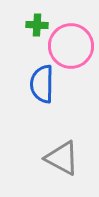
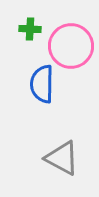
green cross: moved 7 px left, 4 px down
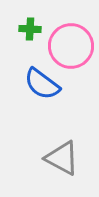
blue semicircle: rotated 54 degrees counterclockwise
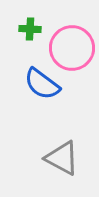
pink circle: moved 1 px right, 2 px down
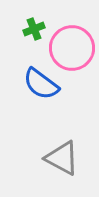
green cross: moved 4 px right; rotated 25 degrees counterclockwise
blue semicircle: moved 1 px left
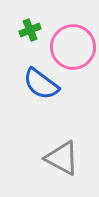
green cross: moved 4 px left, 1 px down
pink circle: moved 1 px right, 1 px up
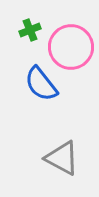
pink circle: moved 2 px left
blue semicircle: rotated 15 degrees clockwise
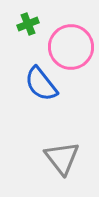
green cross: moved 2 px left, 6 px up
gray triangle: rotated 24 degrees clockwise
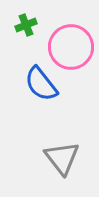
green cross: moved 2 px left, 1 px down
